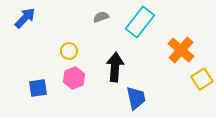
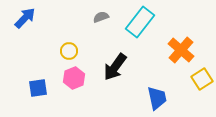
black arrow: rotated 148 degrees counterclockwise
blue trapezoid: moved 21 px right
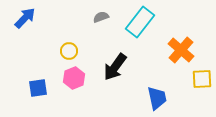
yellow square: rotated 30 degrees clockwise
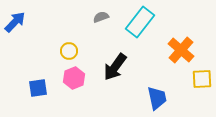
blue arrow: moved 10 px left, 4 px down
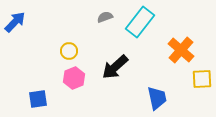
gray semicircle: moved 4 px right
black arrow: rotated 12 degrees clockwise
blue square: moved 11 px down
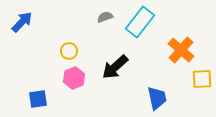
blue arrow: moved 7 px right
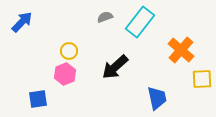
pink hexagon: moved 9 px left, 4 px up
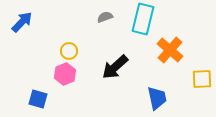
cyan rectangle: moved 3 px right, 3 px up; rotated 24 degrees counterclockwise
orange cross: moved 11 px left
blue square: rotated 24 degrees clockwise
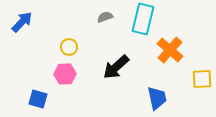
yellow circle: moved 4 px up
black arrow: moved 1 px right
pink hexagon: rotated 20 degrees clockwise
